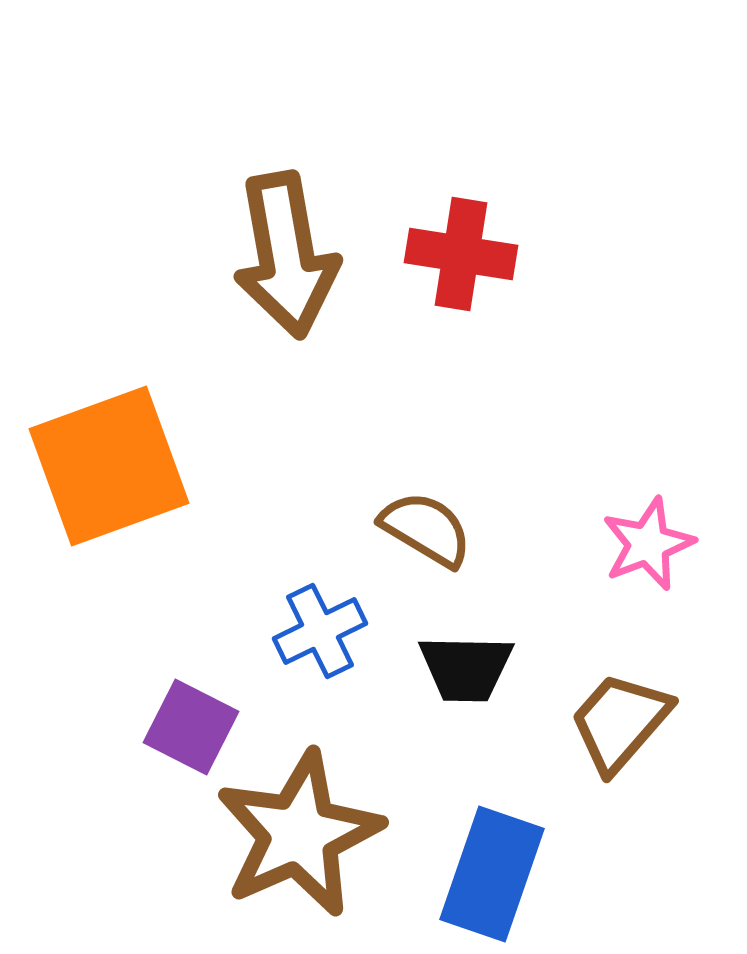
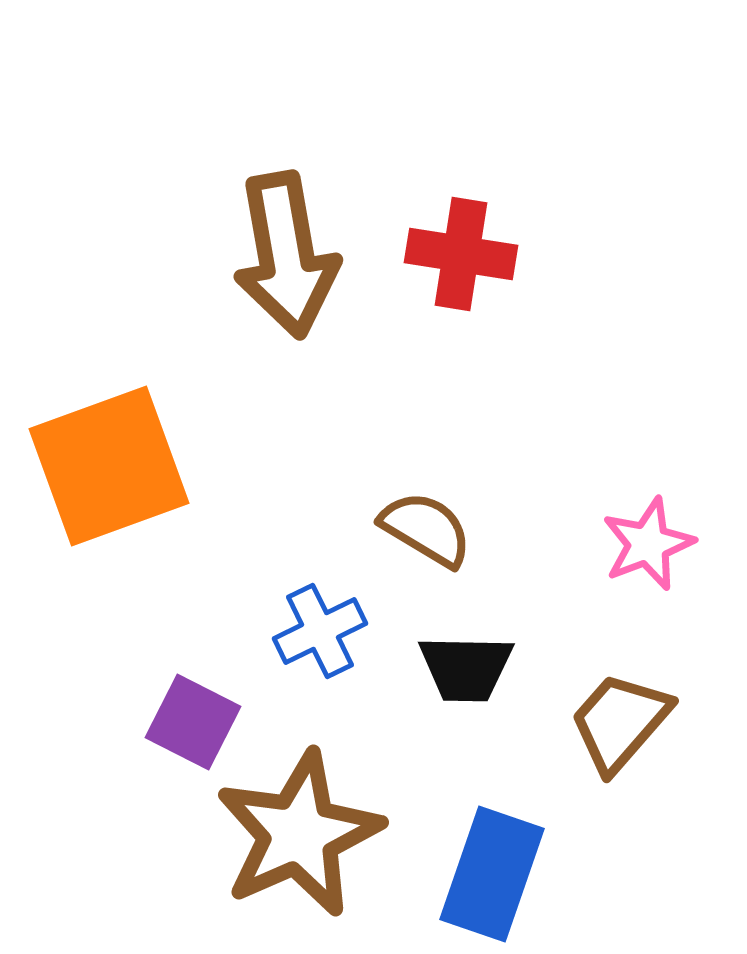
purple square: moved 2 px right, 5 px up
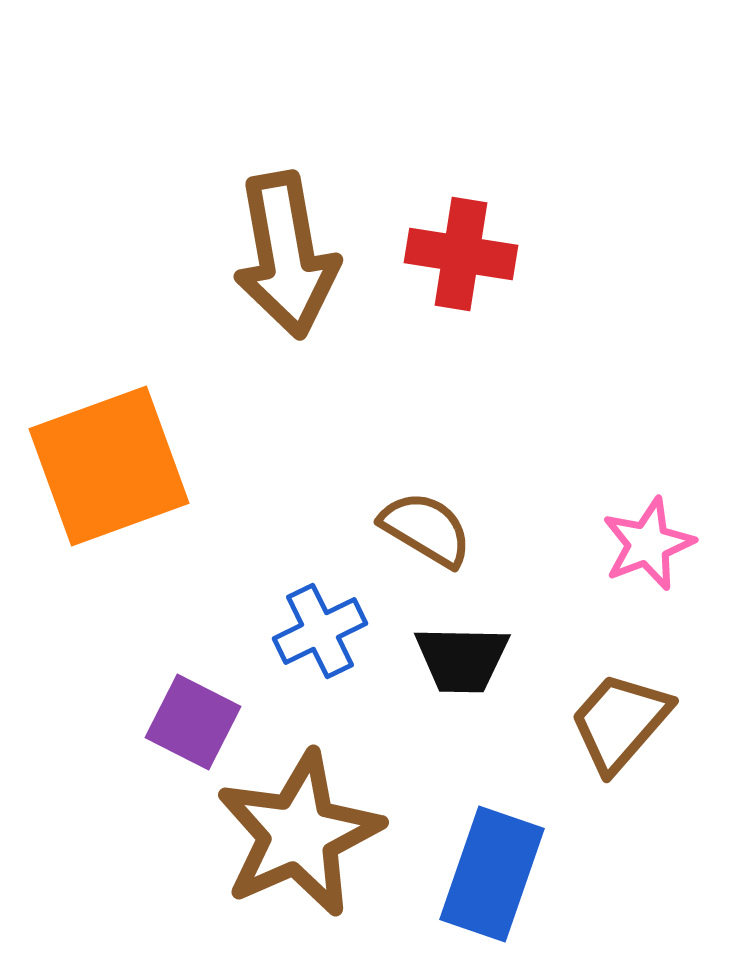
black trapezoid: moved 4 px left, 9 px up
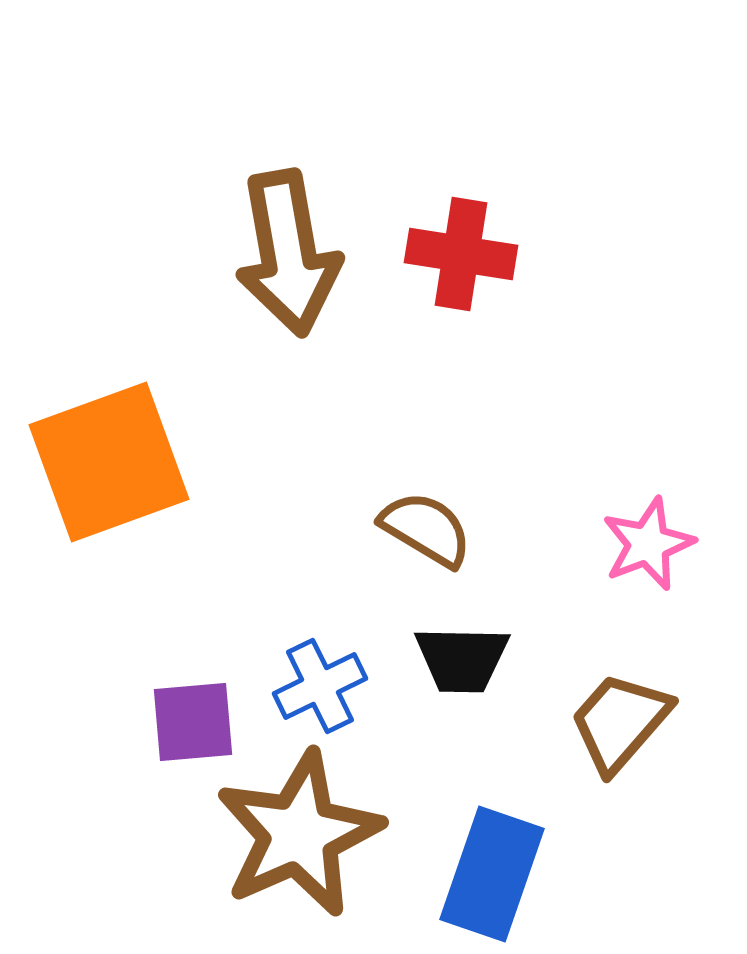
brown arrow: moved 2 px right, 2 px up
orange square: moved 4 px up
blue cross: moved 55 px down
purple square: rotated 32 degrees counterclockwise
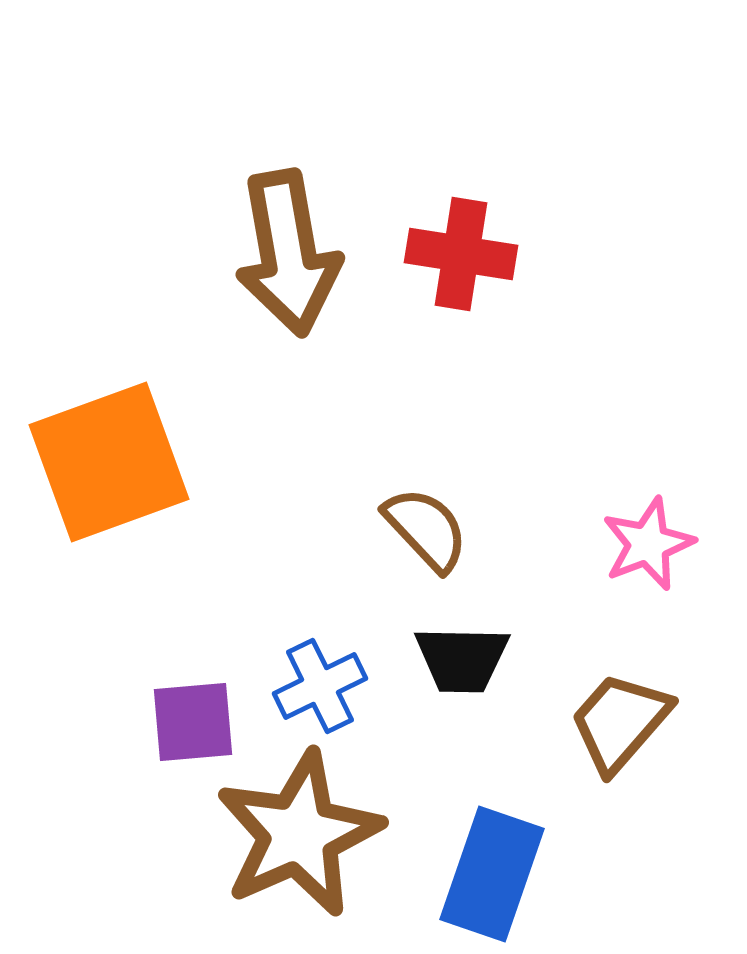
brown semicircle: rotated 16 degrees clockwise
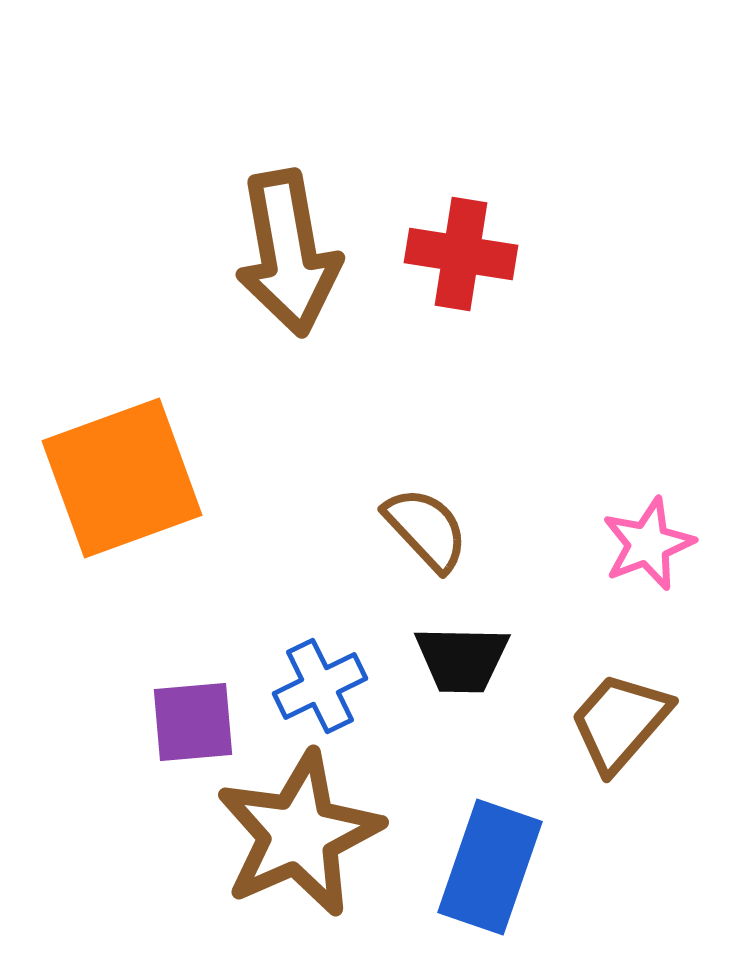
orange square: moved 13 px right, 16 px down
blue rectangle: moved 2 px left, 7 px up
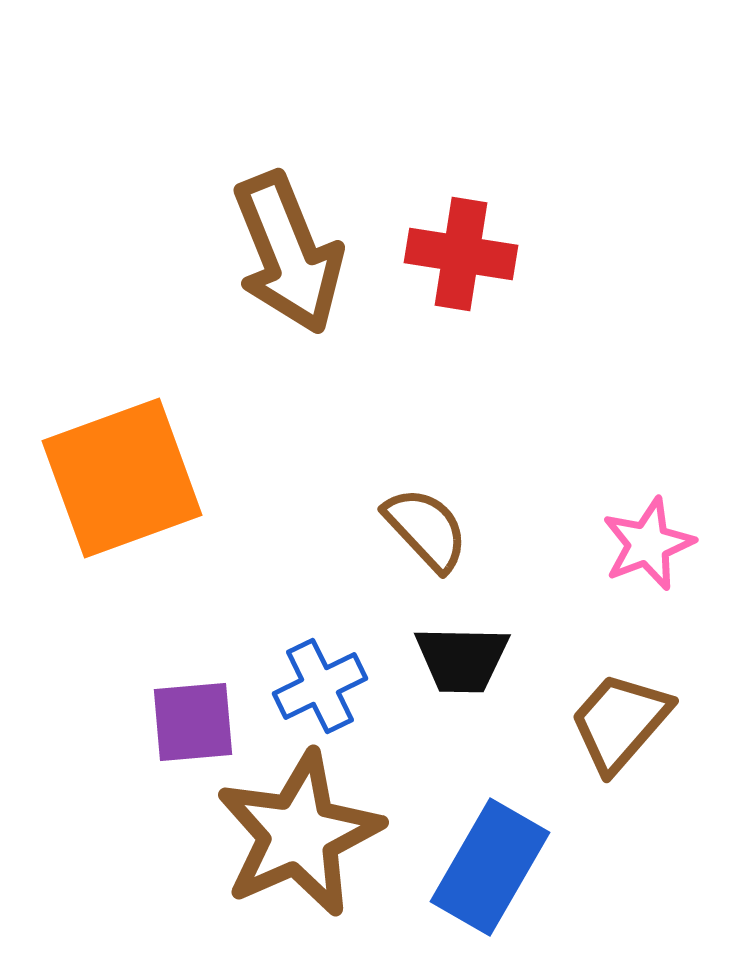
brown arrow: rotated 12 degrees counterclockwise
blue rectangle: rotated 11 degrees clockwise
